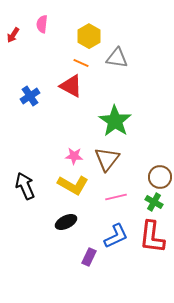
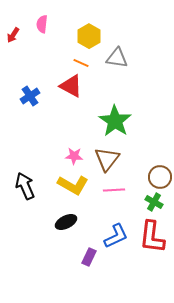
pink line: moved 2 px left, 7 px up; rotated 10 degrees clockwise
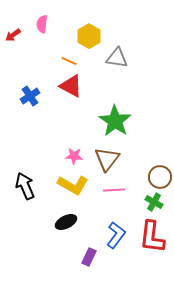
red arrow: rotated 21 degrees clockwise
orange line: moved 12 px left, 2 px up
blue L-shape: moved 1 px up; rotated 28 degrees counterclockwise
